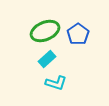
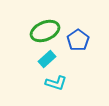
blue pentagon: moved 6 px down
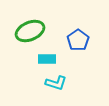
green ellipse: moved 15 px left
cyan rectangle: rotated 42 degrees clockwise
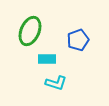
green ellipse: rotated 44 degrees counterclockwise
blue pentagon: rotated 15 degrees clockwise
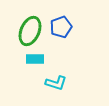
blue pentagon: moved 17 px left, 13 px up
cyan rectangle: moved 12 px left
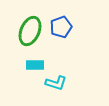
cyan rectangle: moved 6 px down
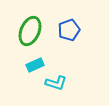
blue pentagon: moved 8 px right, 3 px down
cyan rectangle: rotated 24 degrees counterclockwise
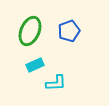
blue pentagon: moved 1 px down
cyan L-shape: rotated 20 degrees counterclockwise
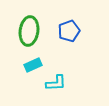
green ellipse: moved 1 px left; rotated 16 degrees counterclockwise
cyan rectangle: moved 2 px left
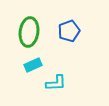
green ellipse: moved 1 px down
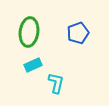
blue pentagon: moved 9 px right, 2 px down
cyan L-shape: rotated 75 degrees counterclockwise
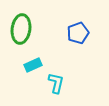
green ellipse: moved 8 px left, 3 px up
